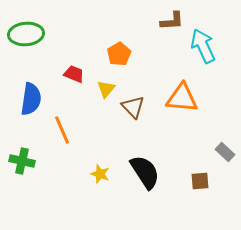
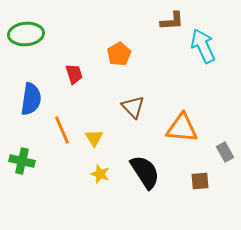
red trapezoid: rotated 50 degrees clockwise
yellow triangle: moved 12 px left, 49 px down; rotated 12 degrees counterclockwise
orange triangle: moved 30 px down
gray rectangle: rotated 18 degrees clockwise
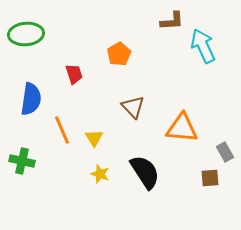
brown square: moved 10 px right, 3 px up
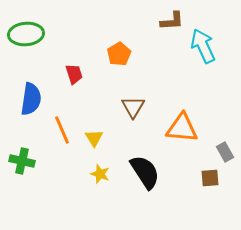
brown triangle: rotated 15 degrees clockwise
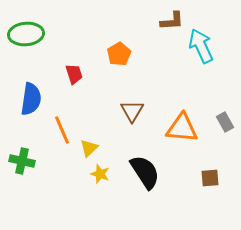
cyan arrow: moved 2 px left
brown triangle: moved 1 px left, 4 px down
yellow triangle: moved 5 px left, 10 px down; rotated 18 degrees clockwise
gray rectangle: moved 30 px up
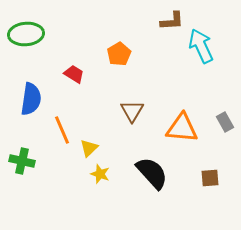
red trapezoid: rotated 40 degrees counterclockwise
black semicircle: moved 7 px right, 1 px down; rotated 9 degrees counterclockwise
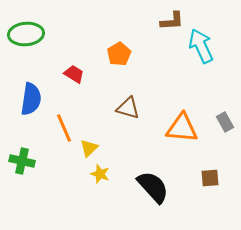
brown triangle: moved 4 px left, 3 px up; rotated 45 degrees counterclockwise
orange line: moved 2 px right, 2 px up
black semicircle: moved 1 px right, 14 px down
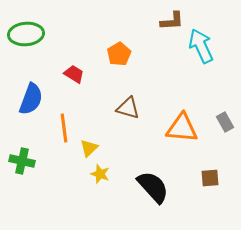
blue semicircle: rotated 12 degrees clockwise
orange line: rotated 16 degrees clockwise
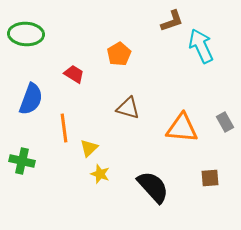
brown L-shape: rotated 15 degrees counterclockwise
green ellipse: rotated 8 degrees clockwise
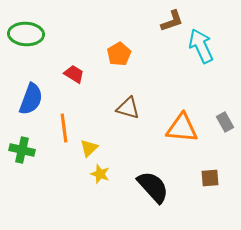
green cross: moved 11 px up
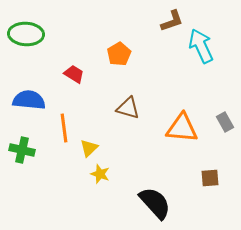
blue semicircle: moved 2 px left, 1 px down; rotated 104 degrees counterclockwise
black semicircle: moved 2 px right, 16 px down
